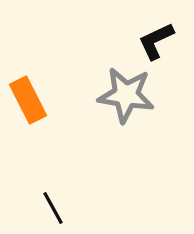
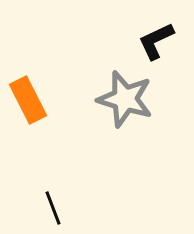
gray star: moved 1 px left, 4 px down; rotated 8 degrees clockwise
black line: rotated 8 degrees clockwise
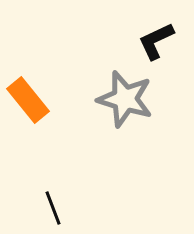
orange rectangle: rotated 12 degrees counterclockwise
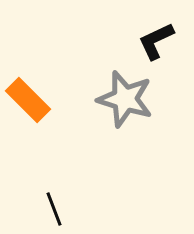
orange rectangle: rotated 6 degrees counterclockwise
black line: moved 1 px right, 1 px down
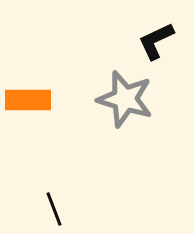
orange rectangle: rotated 45 degrees counterclockwise
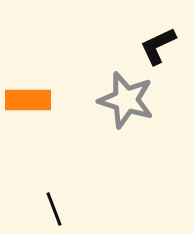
black L-shape: moved 2 px right, 5 px down
gray star: moved 1 px right, 1 px down
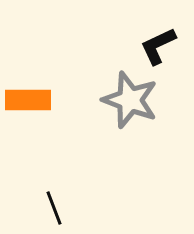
gray star: moved 4 px right; rotated 4 degrees clockwise
black line: moved 1 px up
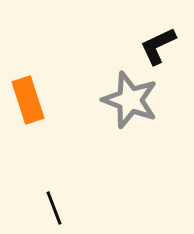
orange rectangle: rotated 72 degrees clockwise
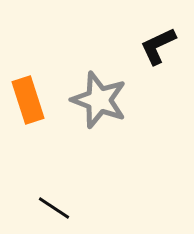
gray star: moved 31 px left
black line: rotated 36 degrees counterclockwise
